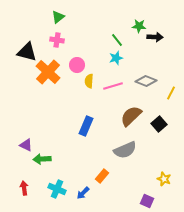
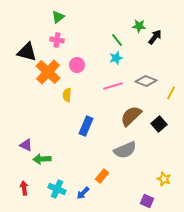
black arrow: rotated 56 degrees counterclockwise
yellow semicircle: moved 22 px left, 14 px down
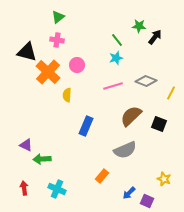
black square: rotated 28 degrees counterclockwise
blue arrow: moved 46 px right
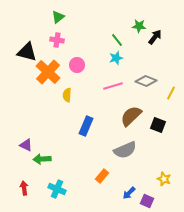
black square: moved 1 px left, 1 px down
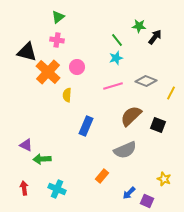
pink circle: moved 2 px down
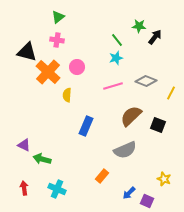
purple triangle: moved 2 px left
green arrow: rotated 18 degrees clockwise
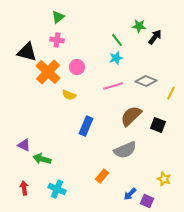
yellow semicircle: moved 2 px right; rotated 72 degrees counterclockwise
blue arrow: moved 1 px right, 1 px down
